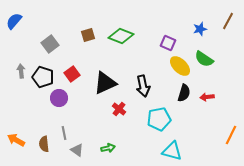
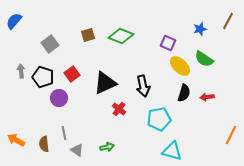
green arrow: moved 1 px left, 1 px up
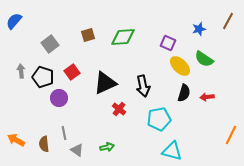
blue star: moved 1 px left
green diamond: moved 2 px right, 1 px down; rotated 25 degrees counterclockwise
red square: moved 2 px up
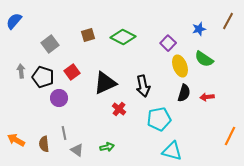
green diamond: rotated 30 degrees clockwise
purple square: rotated 21 degrees clockwise
yellow ellipse: rotated 25 degrees clockwise
orange line: moved 1 px left, 1 px down
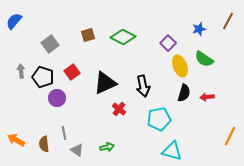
purple circle: moved 2 px left
